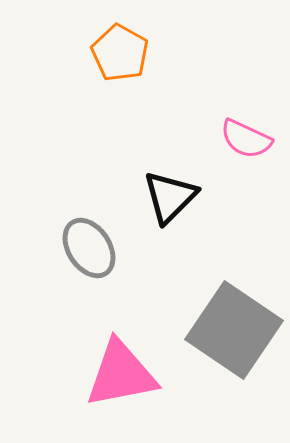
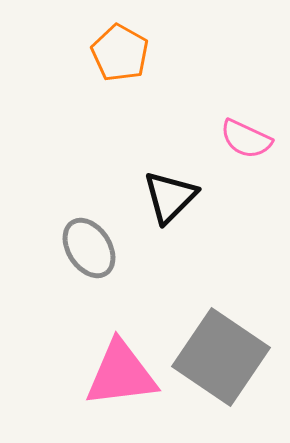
gray square: moved 13 px left, 27 px down
pink triangle: rotated 4 degrees clockwise
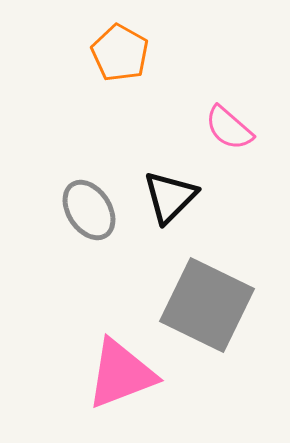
pink semicircle: moved 17 px left, 11 px up; rotated 16 degrees clockwise
gray ellipse: moved 38 px up
gray square: moved 14 px left, 52 px up; rotated 8 degrees counterclockwise
pink triangle: rotated 14 degrees counterclockwise
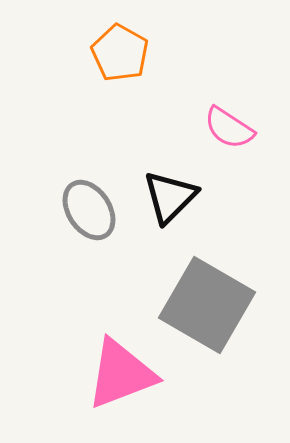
pink semicircle: rotated 8 degrees counterclockwise
gray square: rotated 4 degrees clockwise
